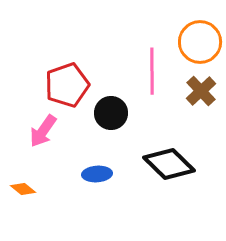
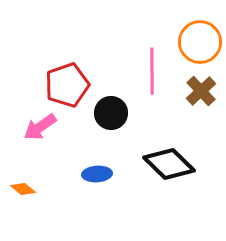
pink arrow: moved 3 px left, 4 px up; rotated 20 degrees clockwise
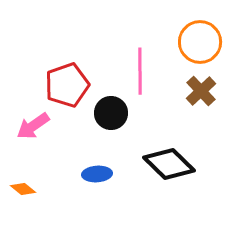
pink line: moved 12 px left
pink arrow: moved 7 px left, 1 px up
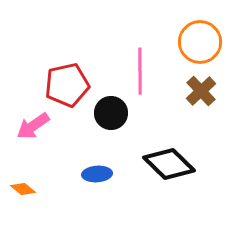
red pentagon: rotated 6 degrees clockwise
